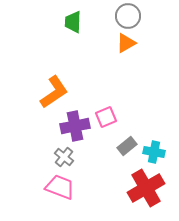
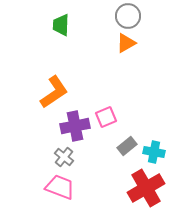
green trapezoid: moved 12 px left, 3 px down
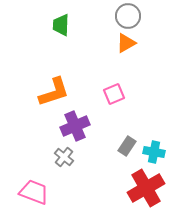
orange L-shape: rotated 16 degrees clockwise
pink square: moved 8 px right, 23 px up
purple cross: rotated 12 degrees counterclockwise
gray rectangle: rotated 18 degrees counterclockwise
pink trapezoid: moved 26 px left, 5 px down
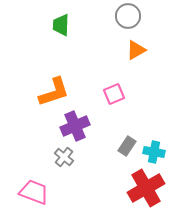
orange triangle: moved 10 px right, 7 px down
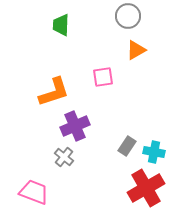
pink square: moved 11 px left, 17 px up; rotated 15 degrees clockwise
